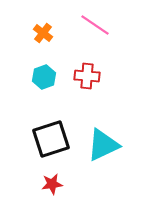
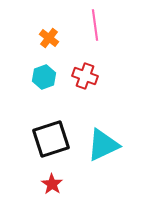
pink line: rotated 48 degrees clockwise
orange cross: moved 6 px right, 5 px down
red cross: moved 2 px left; rotated 15 degrees clockwise
red star: rotated 30 degrees counterclockwise
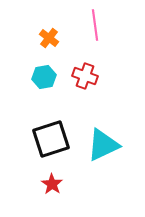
cyan hexagon: rotated 10 degrees clockwise
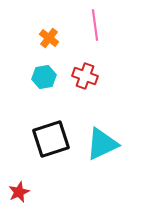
cyan triangle: moved 1 px left, 1 px up
red star: moved 33 px left, 8 px down; rotated 15 degrees clockwise
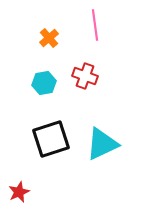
orange cross: rotated 12 degrees clockwise
cyan hexagon: moved 6 px down
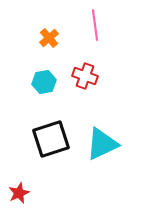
cyan hexagon: moved 1 px up
red star: moved 1 px down
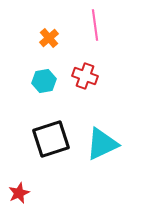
cyan hexagon: moved 1 px up
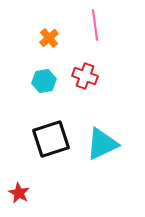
red star: rotated 20 degrees counterclockwise
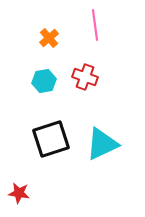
red cross: moved 1 px down
red star: rotated 20 degrees counterclockwise
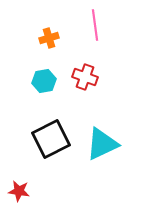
orange cross: rotated 24 degrees clockwise
black square: rotated 9 degrees counterclockwise
red star: moved 2 px up
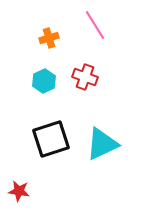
pink line: rotated 24 degrees counterclockwise
cyan hexagon: rotated 15 degrees counterclockwise
black square: rotated 9 degrees clockwise
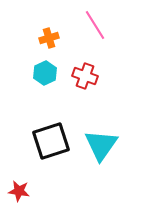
red cross: moved 1 px up
cyan hexagon: moved 1 px right, 8 px up
black square: moved 2 px down
cyan triangle: moved 1 px left, 1 px down; rotated 30 degrees counterclockwise
